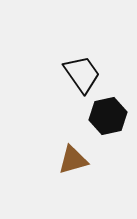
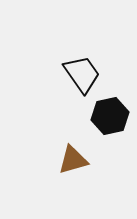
black hexagon: moved 2 px right
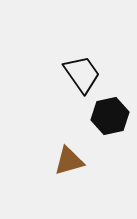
brown triangle: moved 4 px left, 1 px down
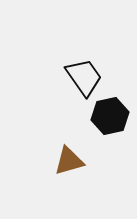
black trapezoid: moved 2 px right, 3 px down
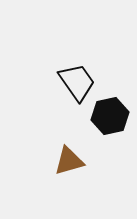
black trapezoid: moved 7 px left, 5 px down
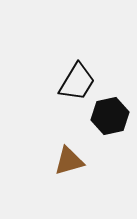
black trapezoid: rotated 66 degrees clockwise
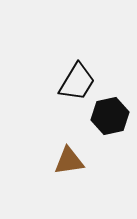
brown triangle: rotated 8 degrees clockwise
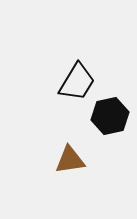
brown triangle: moved 1 px right, 1 px up
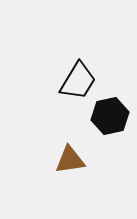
black trapezoid: moved 1 px right, 1 px up
